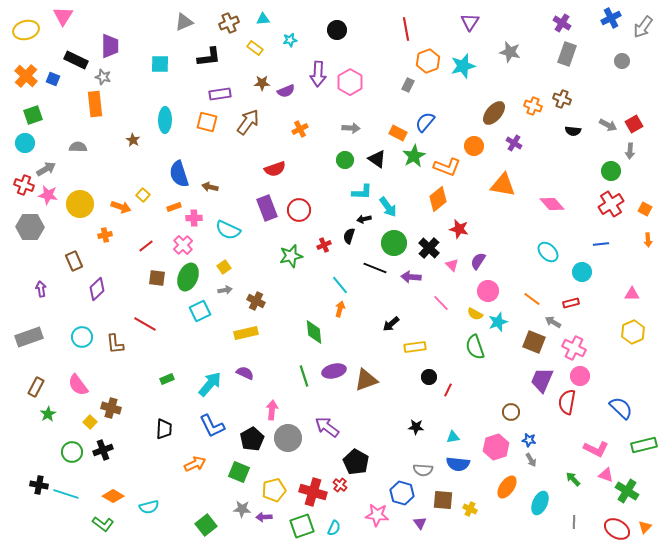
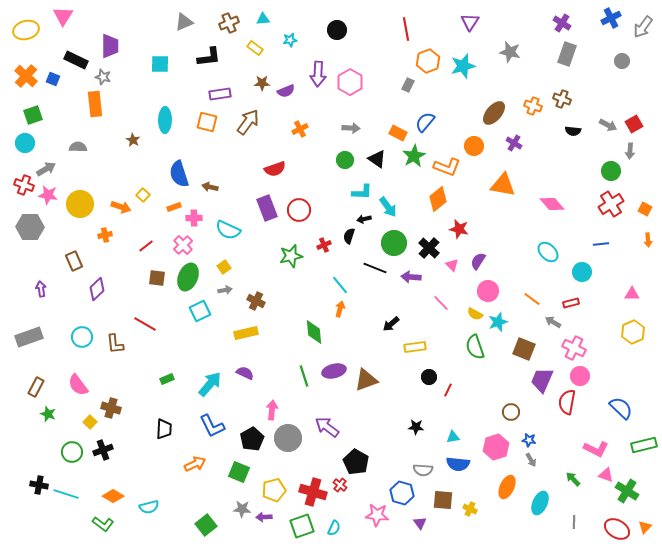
brown square at (534, 342): moved 10 px left, 7 px down
green star at (48, 414): rotated 21 degrees counterclockwise
orange ellipse at (507, 487): rotated 10 degrees counterclockwise
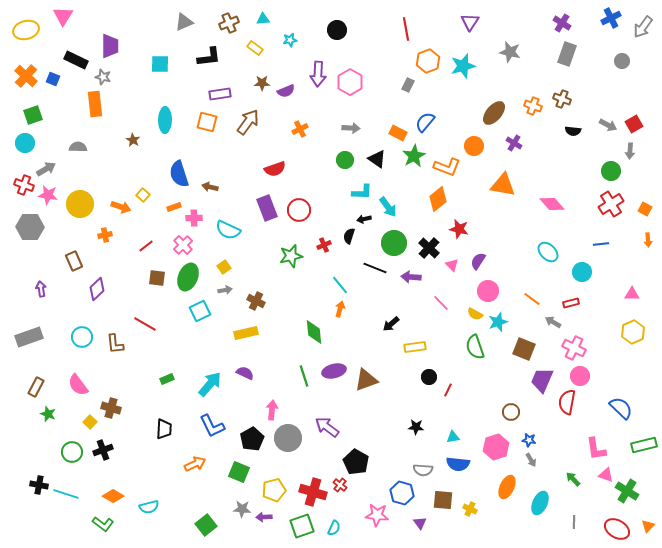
pink L-shape at (596, 449): rotated 55 degrees clockwise
orange triangle at (645, 527): moved 3 px right, 1 px up
